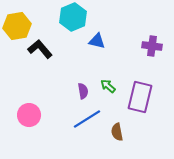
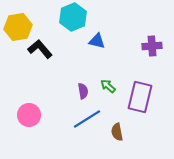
yellow hexagon: moved 1 px right, 1 px down
purple cross: rotated 12 degrees counterclockwise
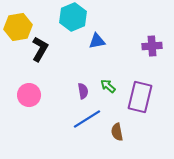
blue triangle: rotated 24 degrees counterclockwise
black L-shape: rotated 70 degrees clockwise
pink circle: moved 20 px up
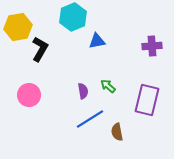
purple rectangle: moved 7 px right, 3 px down
blue line: moved 3 px right
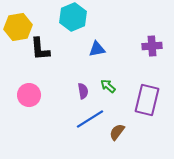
blue triangle: moved 8 px down
black L-shape: rotated 145 degrees clockwise
brown semicircle: rotated 48 degrees clockwise
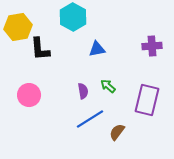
cyan hexagon: rotated 8 degrees counterclockwise
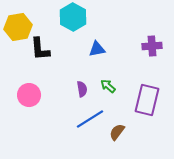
purple semicircle: moved 1 px left, 2 px up
